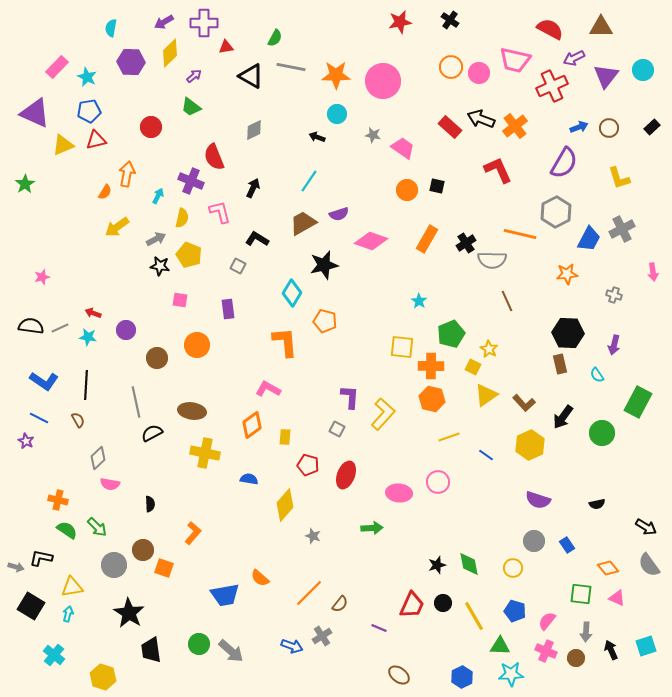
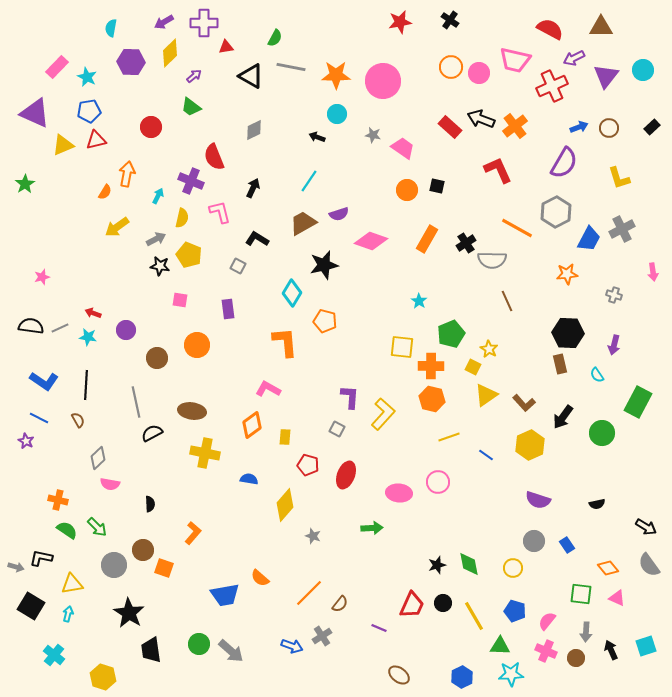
orange line at (520, 234): moved 3 px left, 6 px up; rotated 16 degrees clockwise
yellow triangle at (72, 587): moved 3 px up
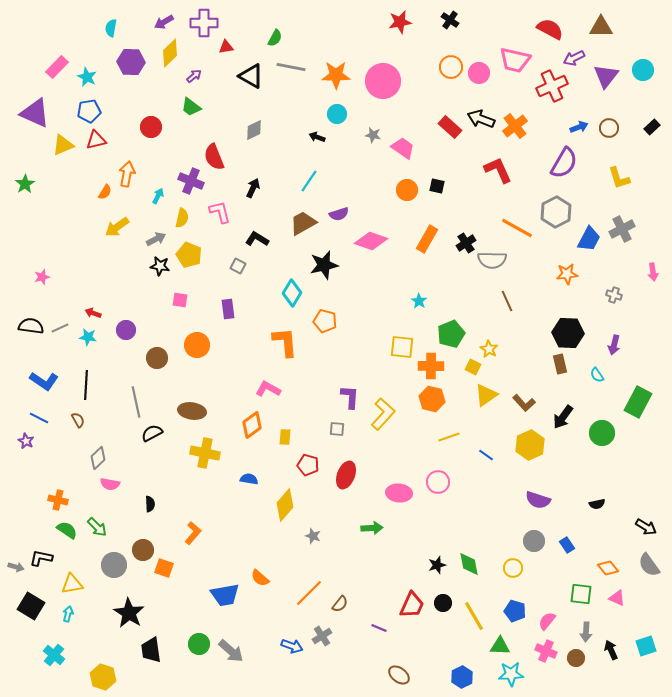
gray square at (337, 429): rotated 21 degrees counterclockwise
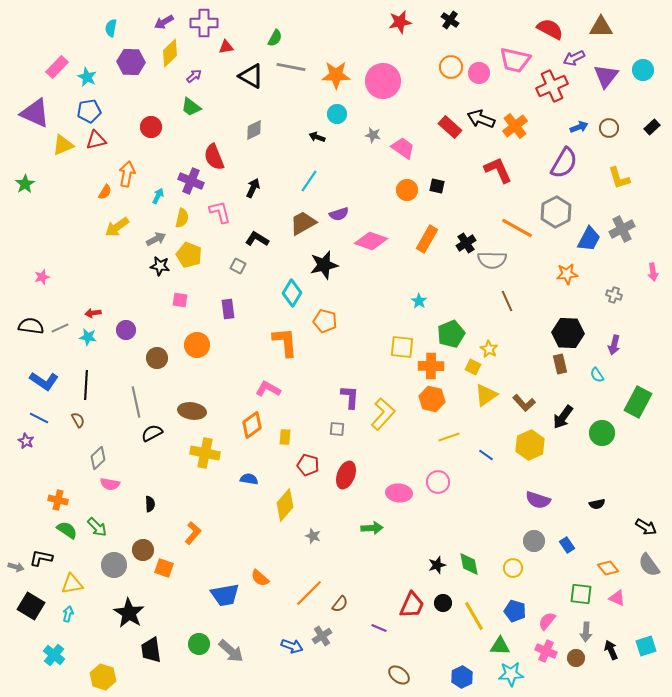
red arrow at (93, 313): rotated 28 degrees counterclockwise
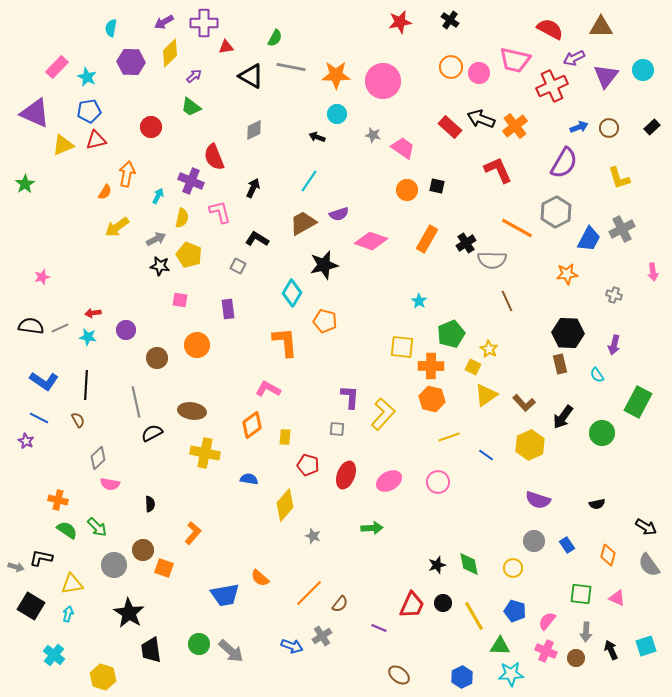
pink ellipse at (399, 493): moved 10 px left, 12 px up; rotated 35 degrees counterclockwise
orange diamond at (608, 568): moved 13 px up; rotated 55 degrees clockwise
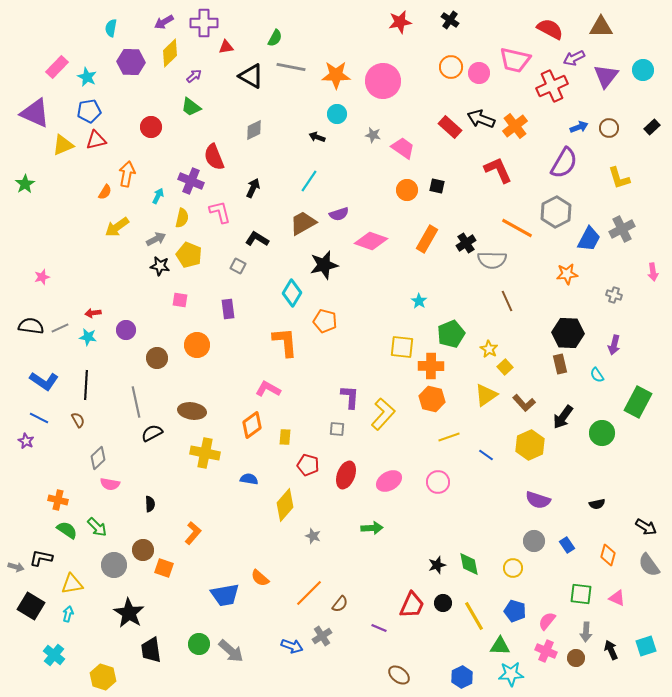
yellow square at (473, 367): moved 32 px right; rotated 21 degrees clockwise
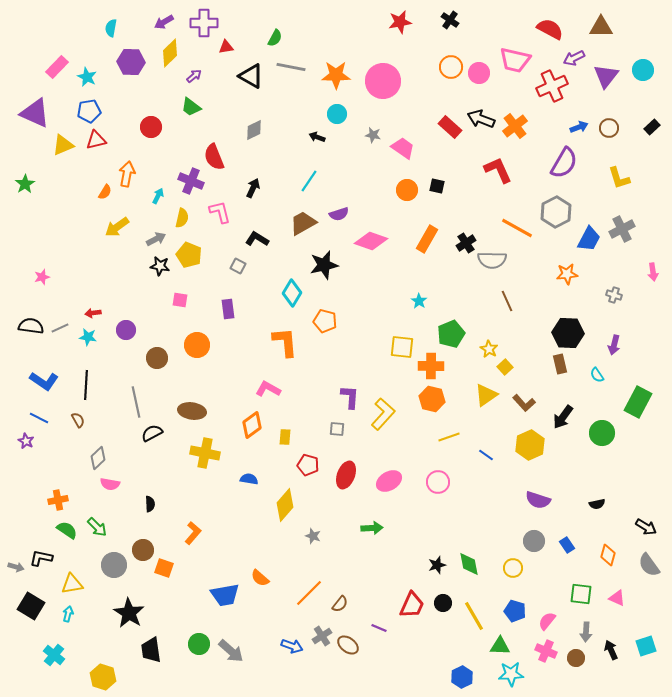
orange cross at (58, 500): rotated 24 degrees counterclockwise
brown ellipse at (399, 675): moved 51 px left, 30 px up
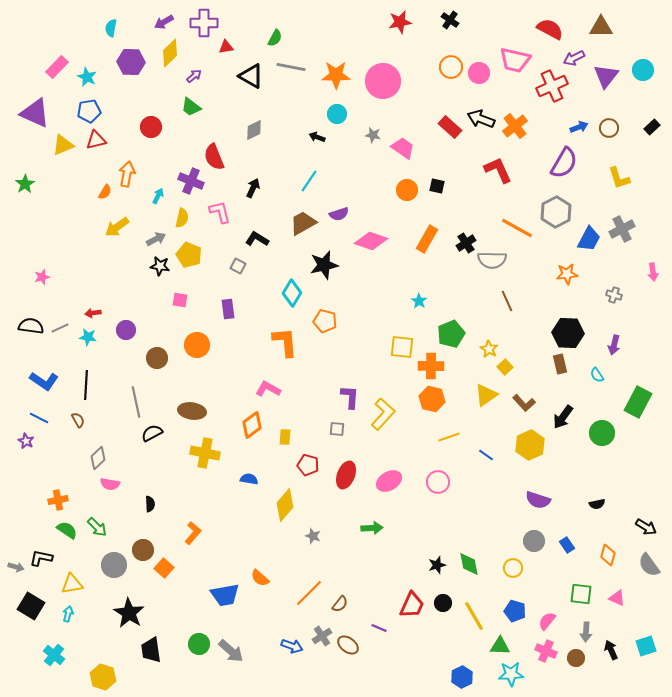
orange square at (164, 568): rotated 24 degrees clockwise
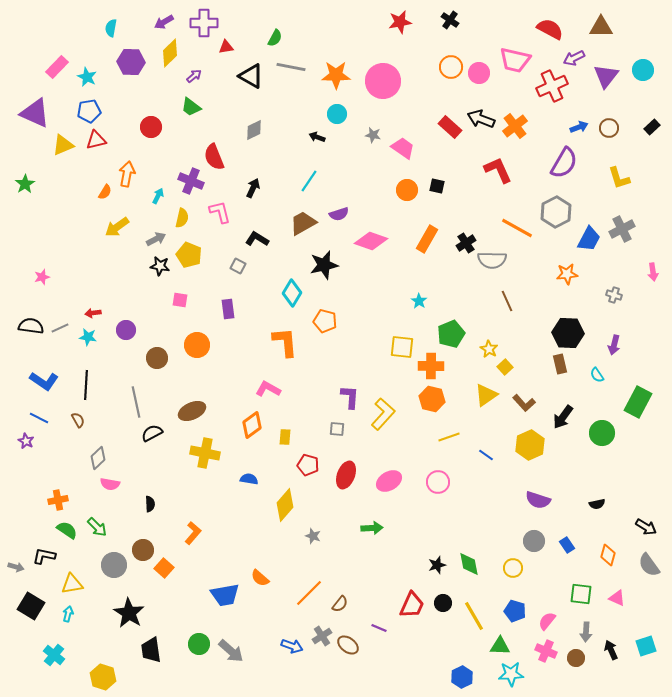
brown ellipse at (192, 411): rotated 32 degrees counterclockwise
black L-shape at (41, 558): moved 3 px right, 2 px up
